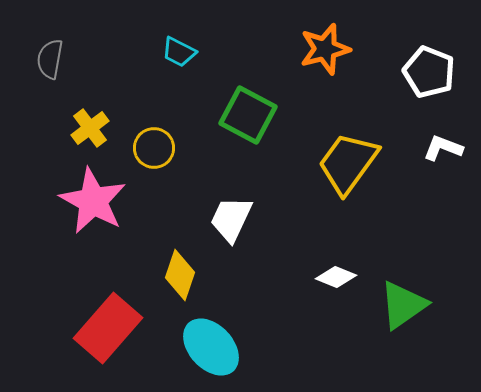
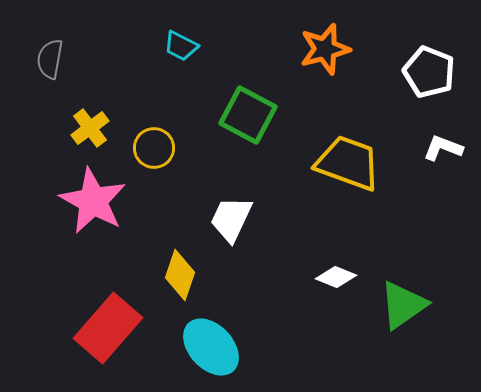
cyan trapezoid: moved 2 px right, 6 px up
yellow trapezoid: rotated 74 degrees clockwise
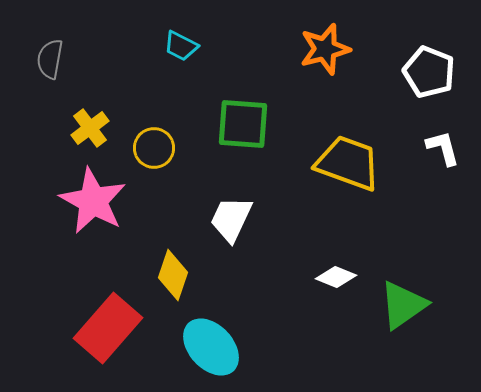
green square: moved 5 px left, 9 px down; rotated 24 degrees counterclockwise
white L-shape: rotated 54 degrees clockwise
yellow diamond: moved 7 px left
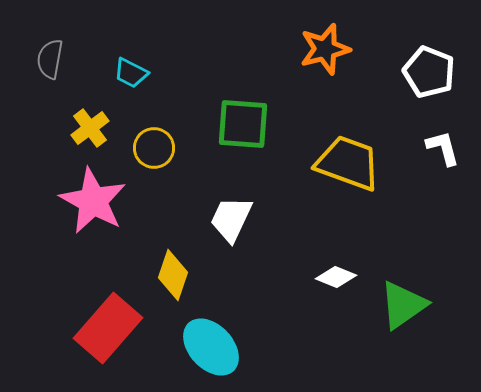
cyan trapezoid: moved 50 px left, 27 px down
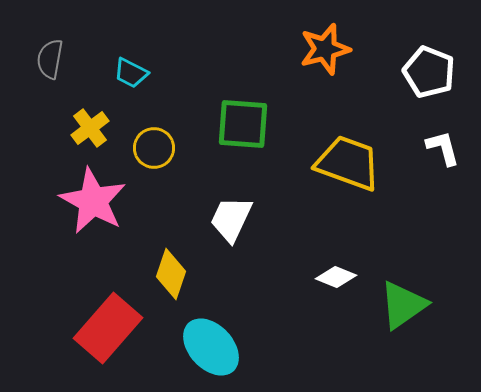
yellow diamond: moved 2 px left, 1 px up
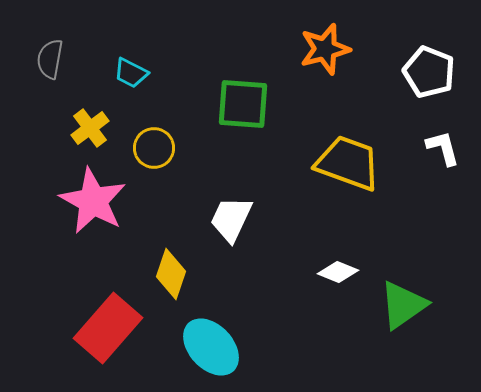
green square: moved 20 px up
white diamond: moved 2 px right, 5 px up
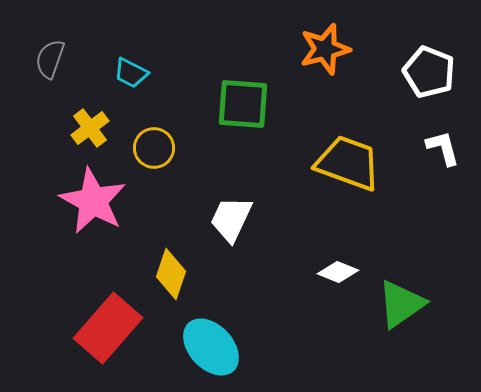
gray semicircle: rotated 9 degrees clockwise
green triangle: moved 2 px left, 1 px up
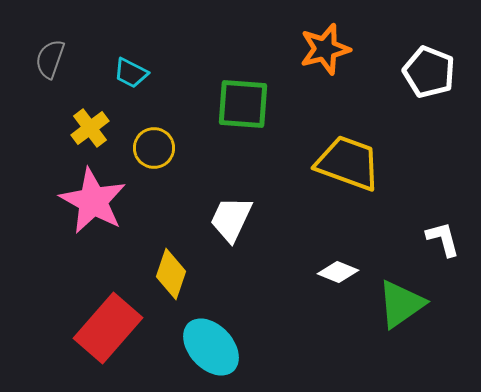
white L-shape: moved 91 px down
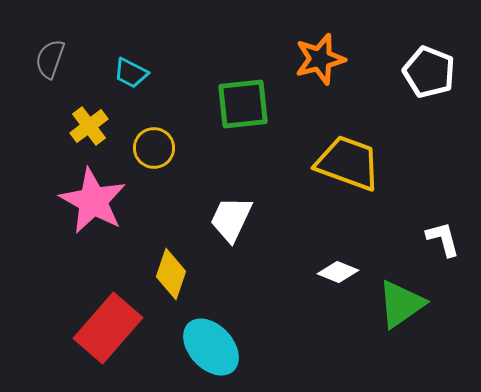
orange star: moved 5 px left, 10 px down
green square: rotated 10 degrees counterclockwise
yellow cross: moved 1 px left, 2 px up
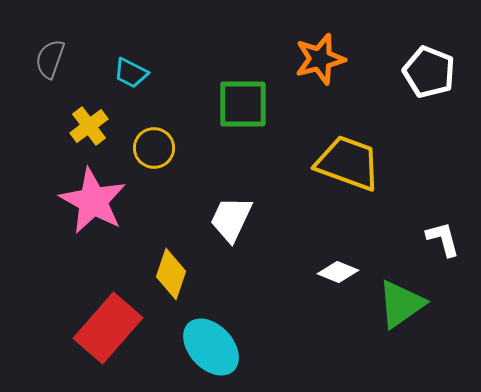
green square: rotated 6 degrees clockwise
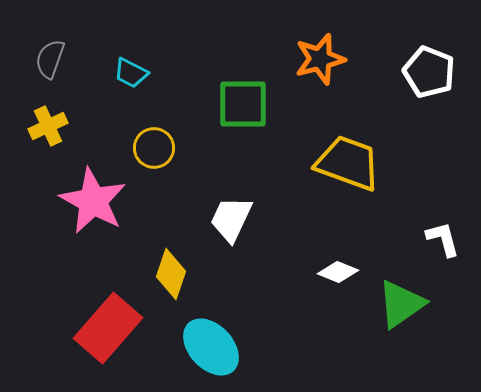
yellow cross: moved 41 px left; rotated 12 degrees clockwise
